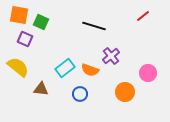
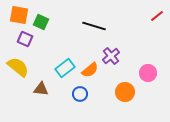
red line: moved 14 px right
orange semicircle: rotated 60 degrees counterclockwise
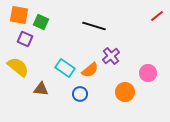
cyan rectangle: rotated 72 degrees clockwise
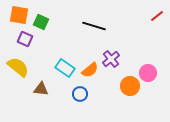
purple cross: moved 3 px down
orange circle: moved 5 px right, 6 px up
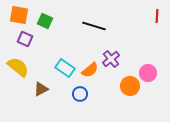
red line: rotated 48 degrees counterclockwise
green square: moved 4 px right, 1 px up
brown triangle: rotated 35 degrees counterclockwise
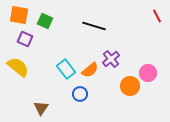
red line: rotated 32 degrees counterclockwise
cyan rectangle: moved 1 px right, 1 px down; rotated 18 degrees clockwise
brown triangle: moved 19 px down; rotated 28 degrees counterclockwise
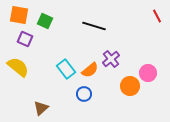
blue circle: moved 4 px right
brown triangle: rotated 14 degrees clockwise
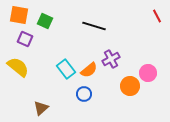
purple cross: rotated 12 degrees clockwise
orange semicircle: moved 1 px left
